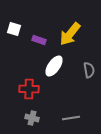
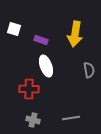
yellow arrow: moved 5 px right; rotated 30 degrees counterclockwise
purple rectangle: moved 2 px right
white ellipse: moved 8 px left; rotated 55 degrees counterclockwise
gray cross: moved 1 px right, 2 px down
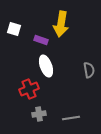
yellow arrow: moved 14 px left, 10 px up
red cross: rotated 24 degrees counterclockwise
gray cross: moved 6 px right, 6 px up; rotated 24 degrees counterclockwise
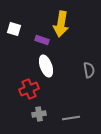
purple rectangle: moved 1 px right
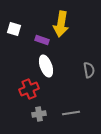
gray line: moved 5 px up
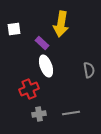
white square: rotated 24 degrees counterclockwise
purple rectangle: moved 3 px down; rotated 24 degrees clockwise
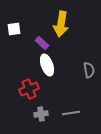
white ellipse: moved 1 px right, 1 px up
gray cross: moved 2 px right
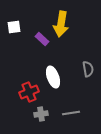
white square: moved 2 px up
purple rectangle: moved 4 px up
white ellipse: moved 6 px right, 12 px down
gray semicircle: moved 1 px left, 1 px up
red cross: moved 3 px down
